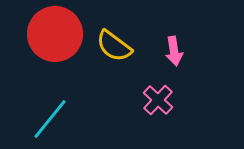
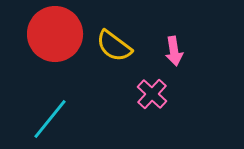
pink cross: moved 6 px left, 6 px up
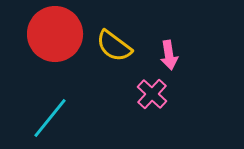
pink arrow: moved 5 px left, 4 px down
cyan line: moved 1 px up
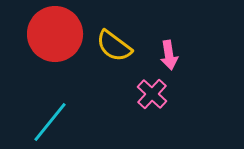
cyan line: moved 4 px down
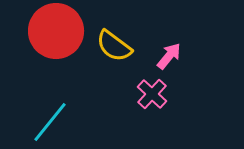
red circle: moved 1 px right, 3 px up
pink arrow: moved 1 px down; rotated 132 degrees counterclockwise
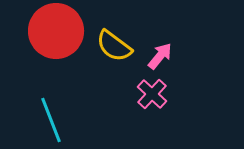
pink arrow: moved 9 px left
cyan line: moved 1 px right, 2 px up; rotated 60 degrees counterclockwise
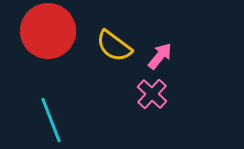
red circle: moved 8 px left
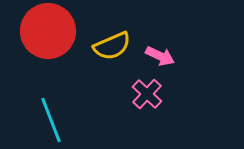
yellow semicircle: moved 2 px left; rotated 60 degrees counterclockwise
pink arrow: rotated 76 degrees clockwise
pink cross: moved 5 px left
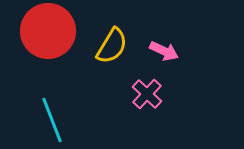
yellow semicircle: rotated 36 degrees counterclockwise
pink arrow: moved 4 px right, 5 px up
cyan line: moved 1 px right
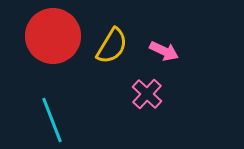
red circle: moved 5 px right, 5 px down
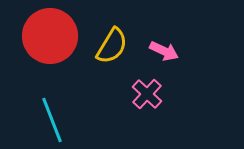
red circle: moved 3 px left
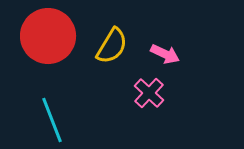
red circle: moved 2 px left
pink arrow: moved 1 px right, 3 px down
pink cross: moved 2 px right, 1 px up
